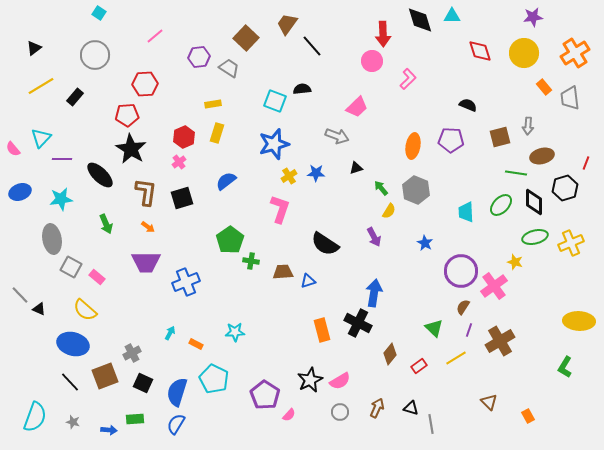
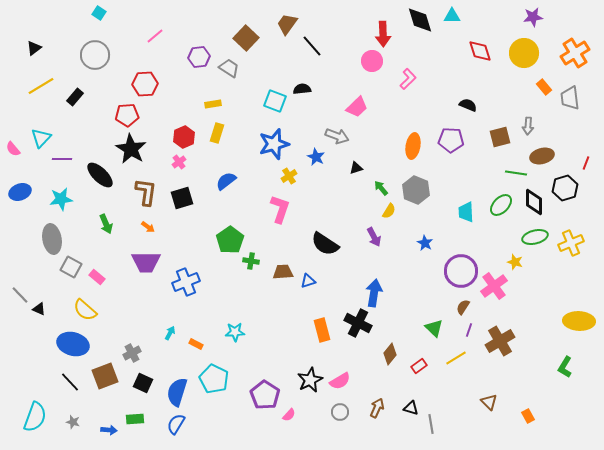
blue star at (316, 173): moved 16 px up; rotated 24 degrees clockwise
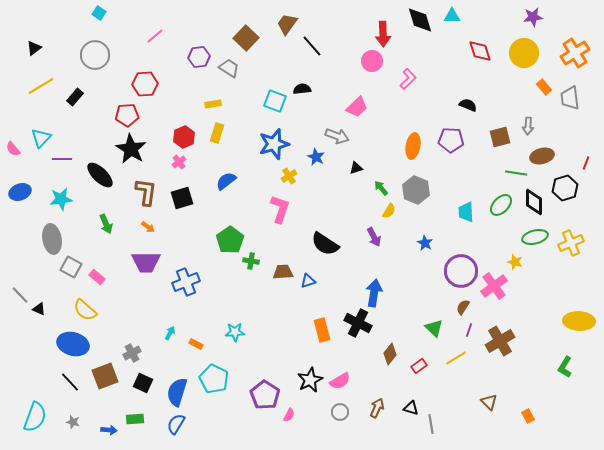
pink semicircle at (289, 415): rotated 16 degrees counterclockwise
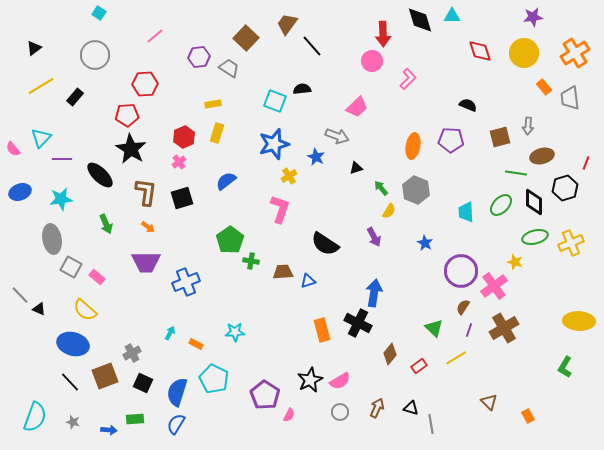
brown cross at (500, 341): moved 4 px right, 13 px up
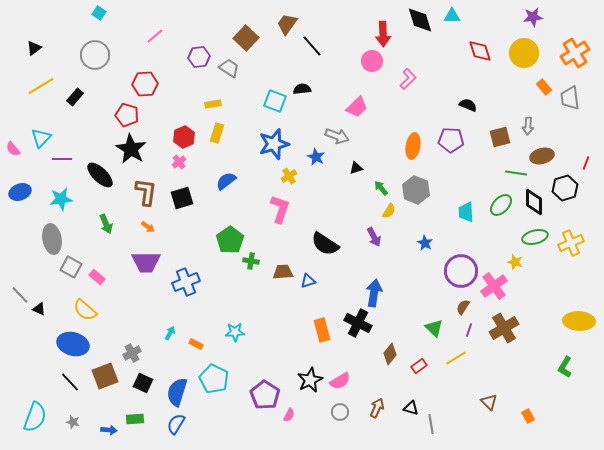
red pentagon at (127, 115): rotated 20 degrees clockwise
